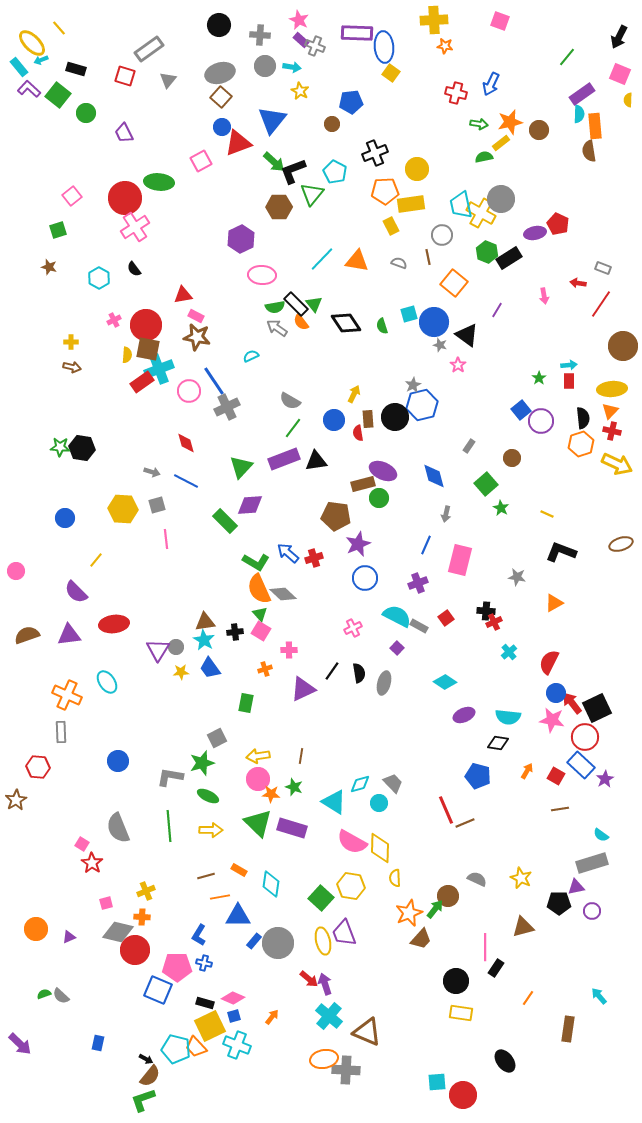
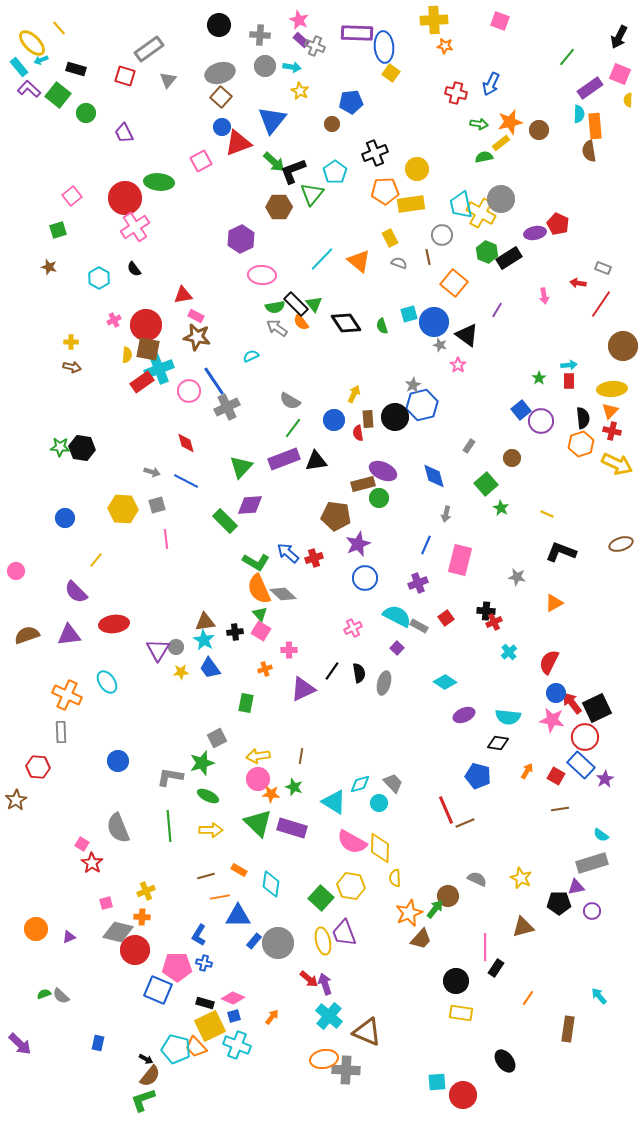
purple rectangle at (582, 94): moved 8 px right, 6 px up
cyan pentagon at (335, 172): rotated 10 degrees clockwise
yellow rectangle at (391, 226): moved 1 px left, 12 px down
orange triangle at (357, 261): moved 2 px right; rotated 30 degrees clockwise
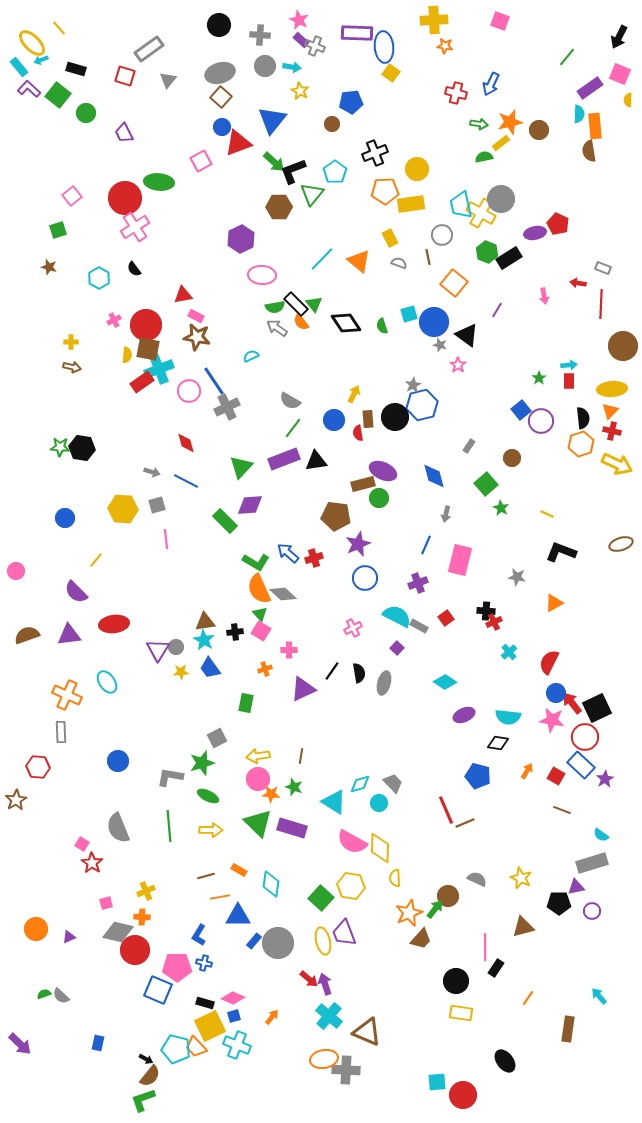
red line at (601, 304): rotated 32 degrees counterclockwise
brown line at (560, 809): moved 2 px right, 1 px down; rotated 30 degrees clockwise
